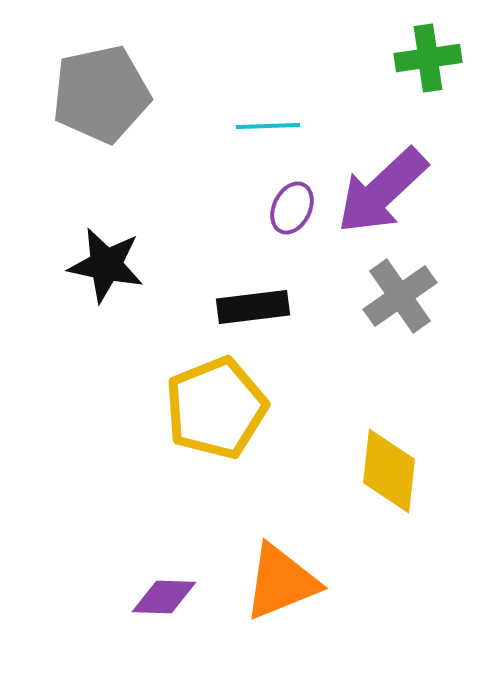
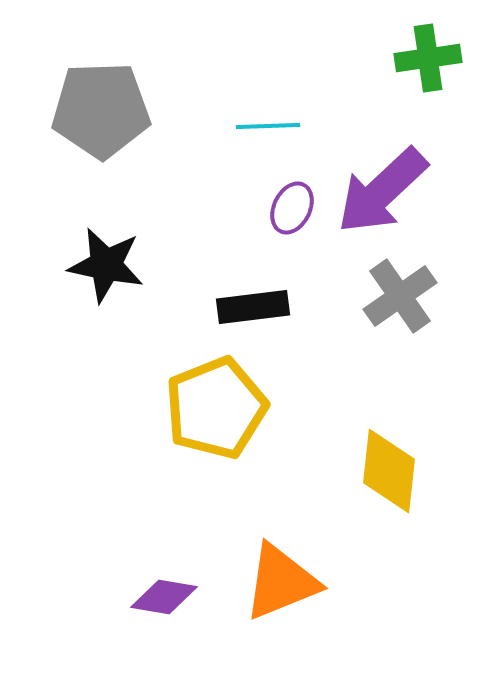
gray pentagon: moved 16 px down; rotated 10 degrees clockwise
purple diamond: rotated 8 degrees clockwise
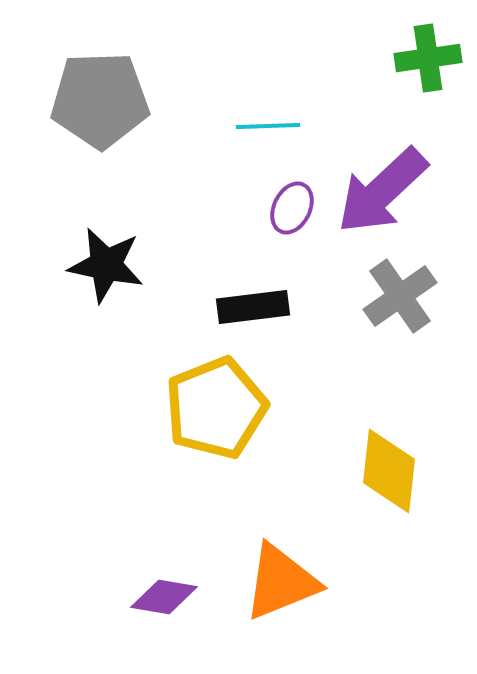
gray pentagon: moved 1 px left, 10 px up
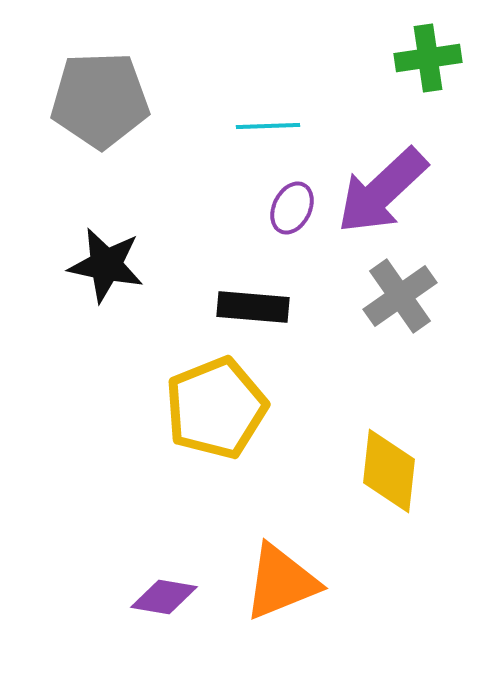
black rectangle: rotated 12 degrees clockwise
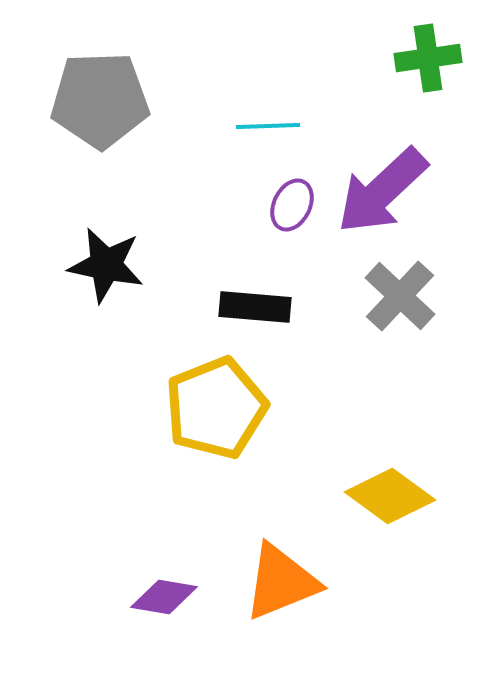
purple ellipse: moved 3 px up
gray cross: rotated 12 degrees counterclockwise
black rectangle: moved 2 px right
yellow diamond: moved 1 px right, 25 px down; rotated 60 degrees counterclockwise
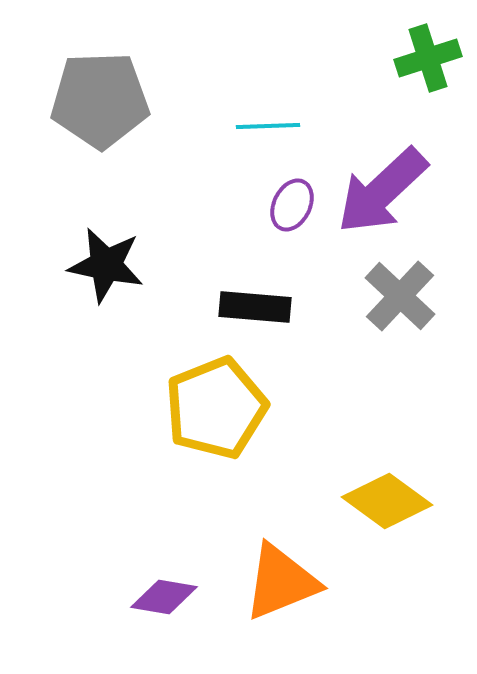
green cross: rotated 10 degrees counterclockwise
yellow diamond: moved 3 px left, 5 px down
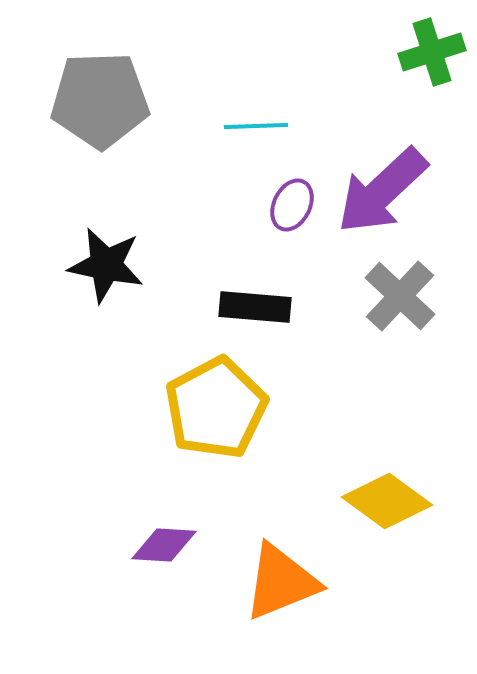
green cross: moved 4 px right, 6 px up
cyan line: moved 12 px left
yellow pentagon: rotated 6 degrees counterclockwise
purple diamond: moved 52 px up; rotated 6 degrees counterclockwise
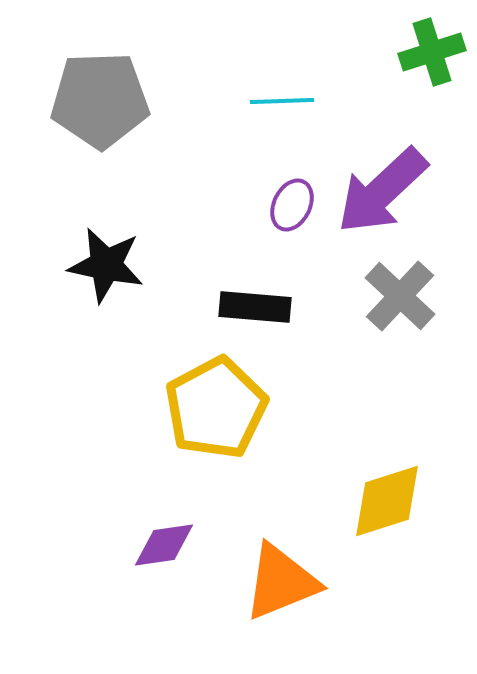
cyan line: moved 26 px right, 25 px up
yellow diamond: rotated 54 degrees counterclockwise
purple diamond: rotated 12 degrees counterclockwise
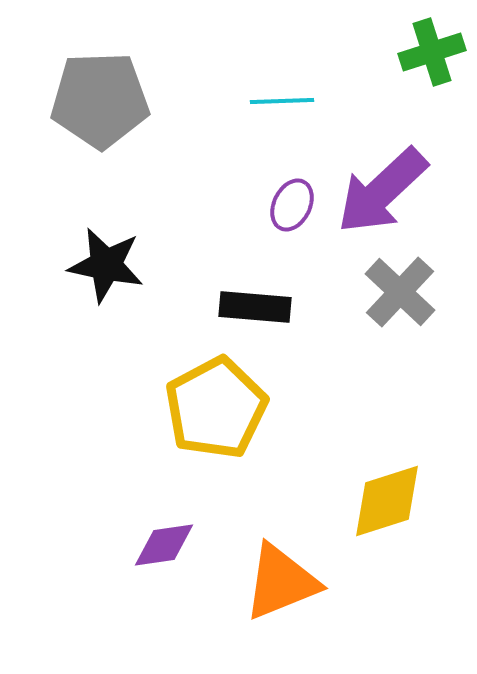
gray cross: moved 4 px up
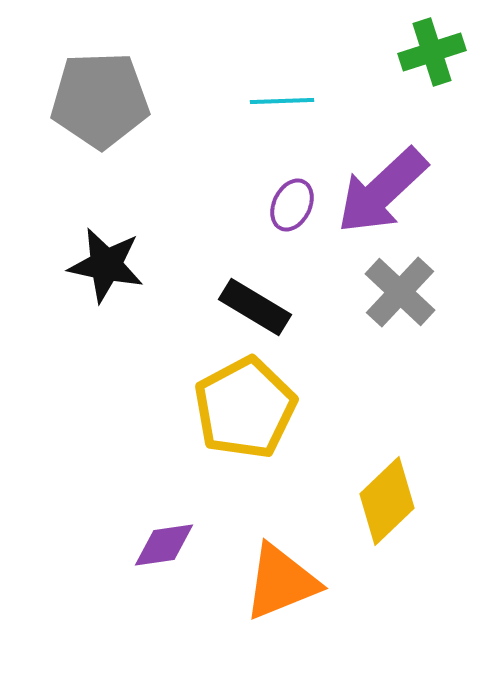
black rectangle: rotated 26 degrees clockwise
yellow pentagon: moved 29 px right
yellow diamond: rotated 26 degrees counterclockwise
